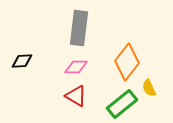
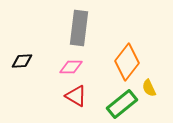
pink diamond: moved 5 px left
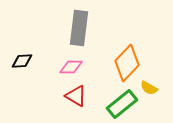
orange diamond: moved 1 px down; rotated 6 degrees clockwise
yellow semicircle: rotated 36 degrees counterclockwise
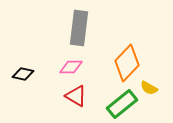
black diamond: moved 1 px right, 13 px down; rotated 15 degrees clockwise
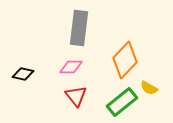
orange diamond: moved 2 px left, 3 px up
red triangle: rotated 20 degrees clockwise
green rectangle: moved 2 px up
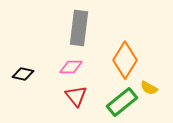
orange diamond: rotated 12 degrees counterclockwise
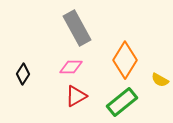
gray rectangle: moved 2 px left; rotated 36 degrees counterclockwise
black diamond: rotated 70 degrees counterclockwise
yellow semicircle: moved 11 px right, 8 px up
red triangle: rotated 40 degrees clockwise
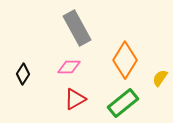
pink diamond: moved 2 px left
yellow semicircle: moved 2 px up; rotated 96 degrees clockwise
red triangle: moved 1 px left, 3 px down
green rectangle: moved 1 px right, 1 px down
